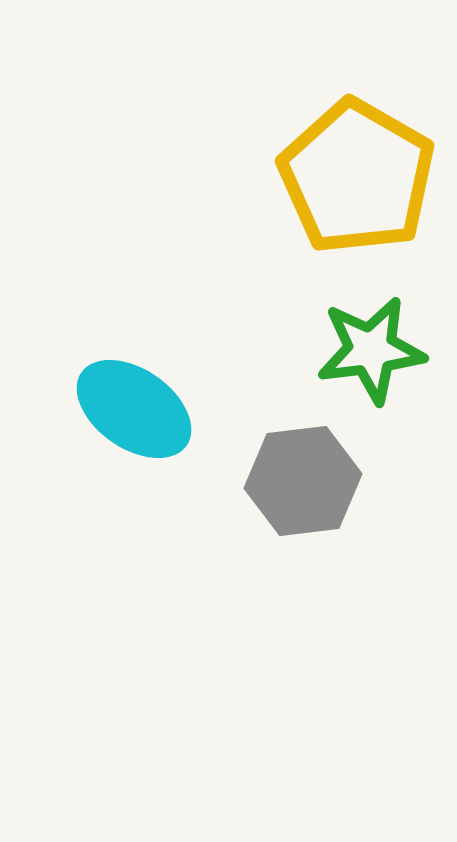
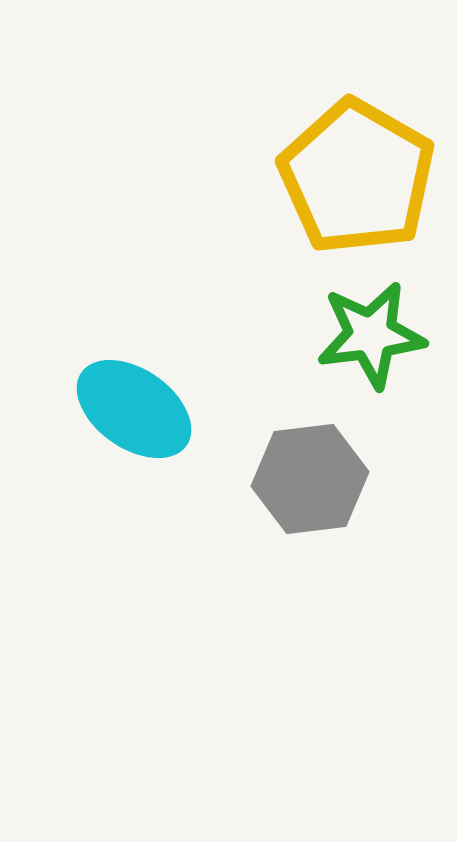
green star: moved 15 px up
gray hexagon: moved 7 px right, 2 px up
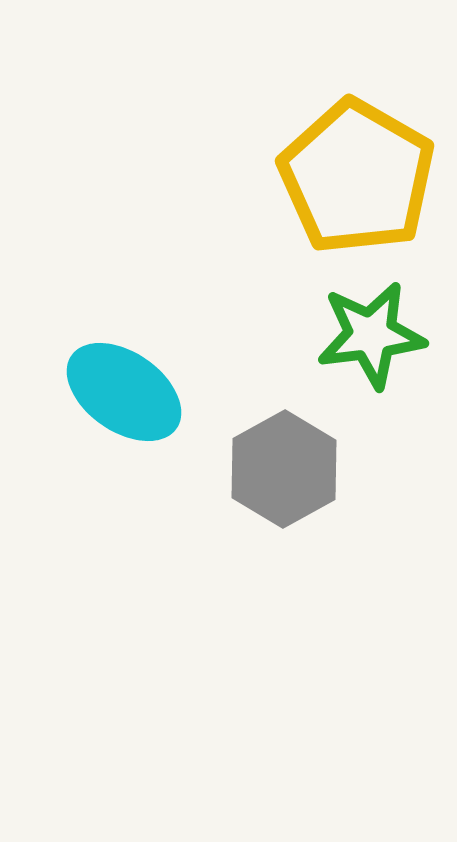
cyan ellipse: moved 10 px left, 17 px up
gray hexagon: moved 26 px left, 10 px up; rotated 22 degrees counterclockwise
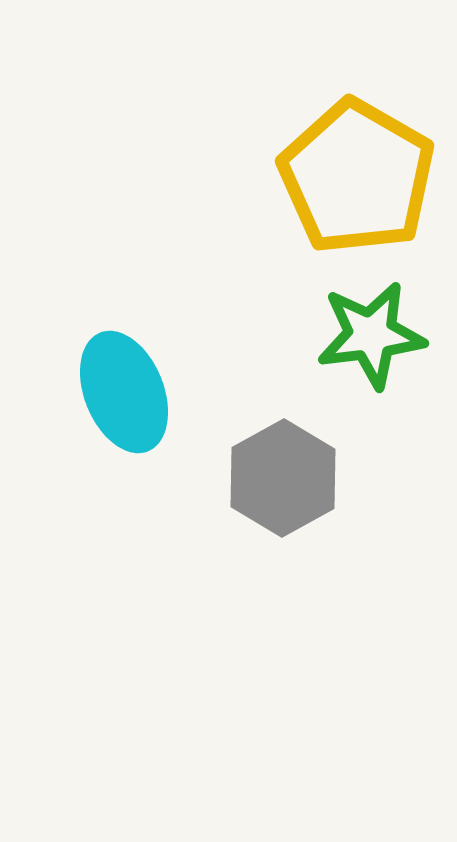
cyan ellipse: rotated 33 degrees clockwise
gray hexagon: moved 1 px left, 9 px down
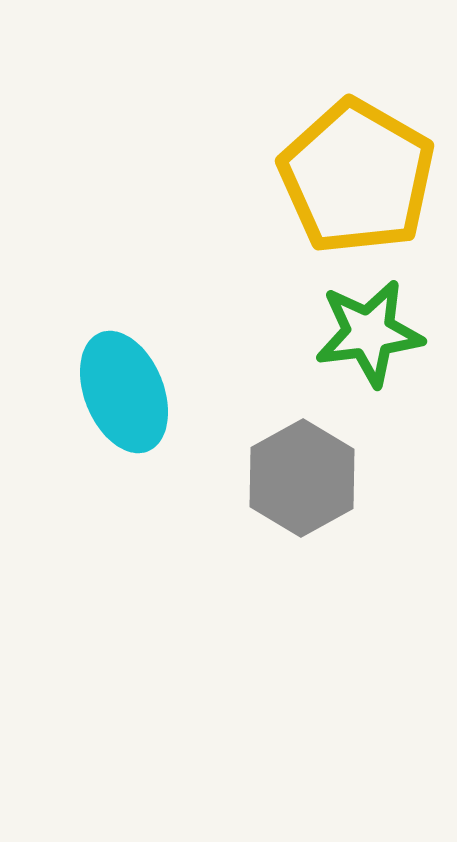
green star: moved 2 px left, 2 px up
gray hexagon: moved 19 px right
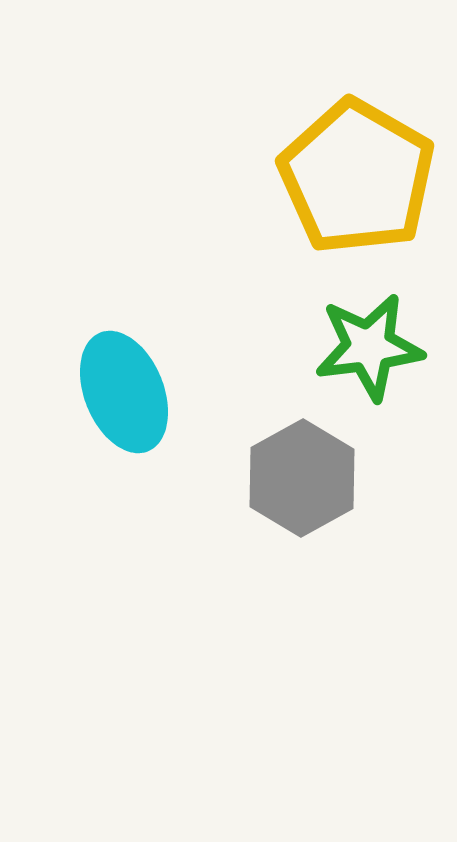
green star: moved 14 px down
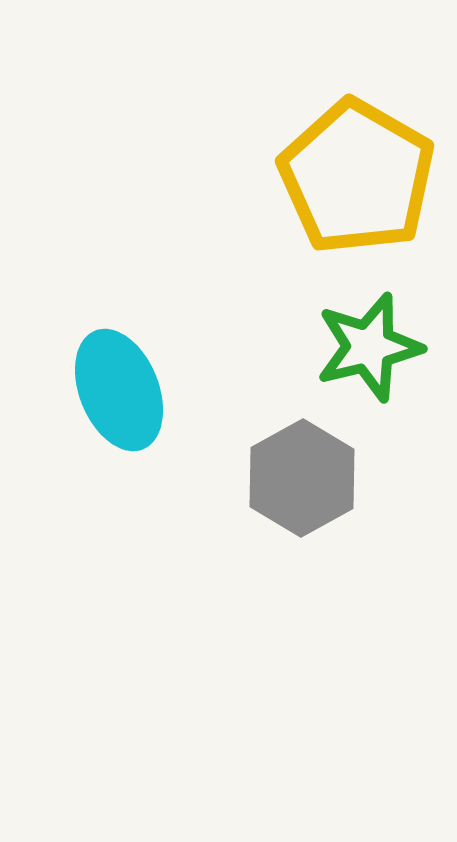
green star: rotated 7 degrees counterclockwise
cyan ellipse: moved 5 px left, 2 px up
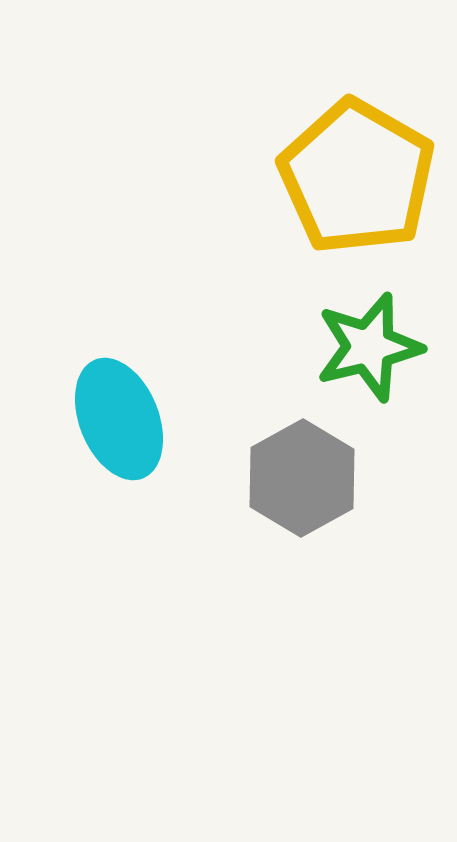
cyan ellipse: moved 29 px down
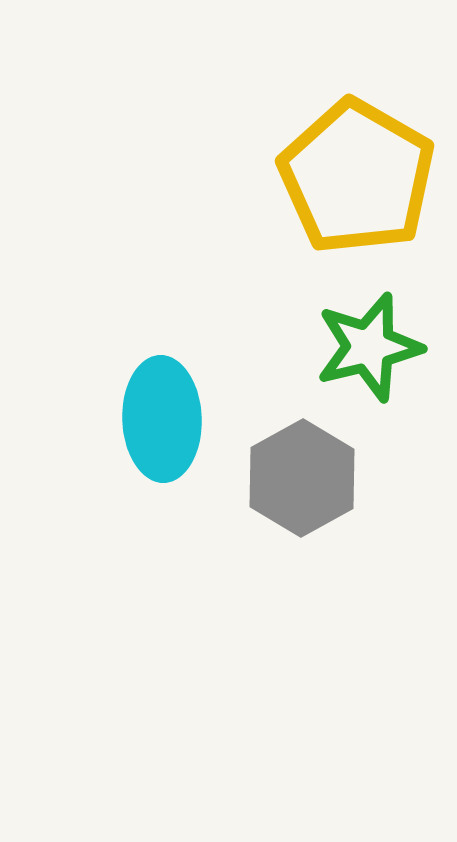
cyan ellipse: moved 43 px right; rotated 20 degrees clockwise
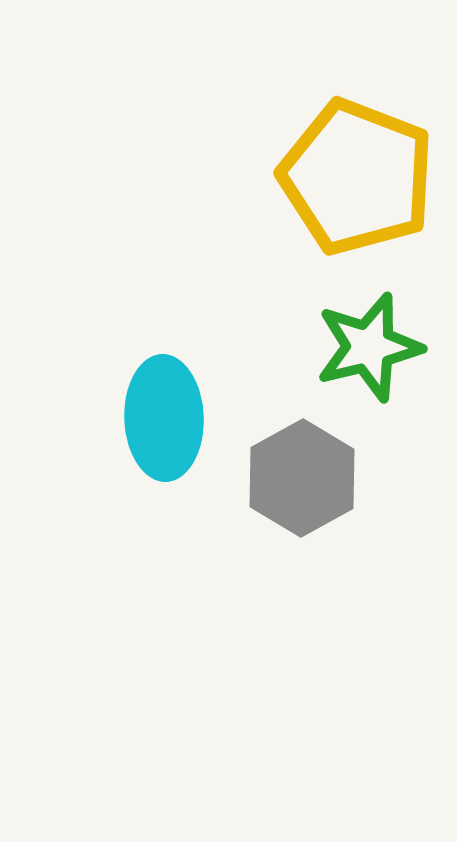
yellow pentagon: rotated 9 degrees counterclockwise
cyan ellipse: moved 2 px right, 1 px up
